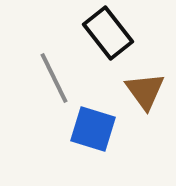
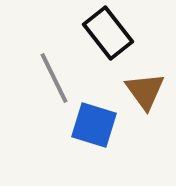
blue square: moved 1 px right, 4 px up
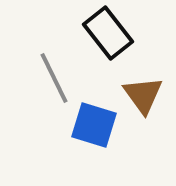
brown triangle: moved 2 px left, 4 px down
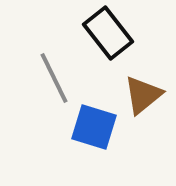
brown triangle: rotated 27 degrees clockwise
blue square: moved 2 px down
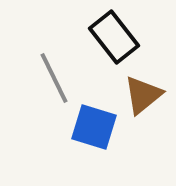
black rectangle: moved 6 px right, 4 px down
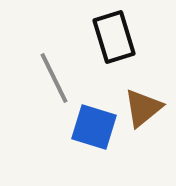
black rectangle: rotated 21 degrees clockwise
brown triangle: moved 13 px down
